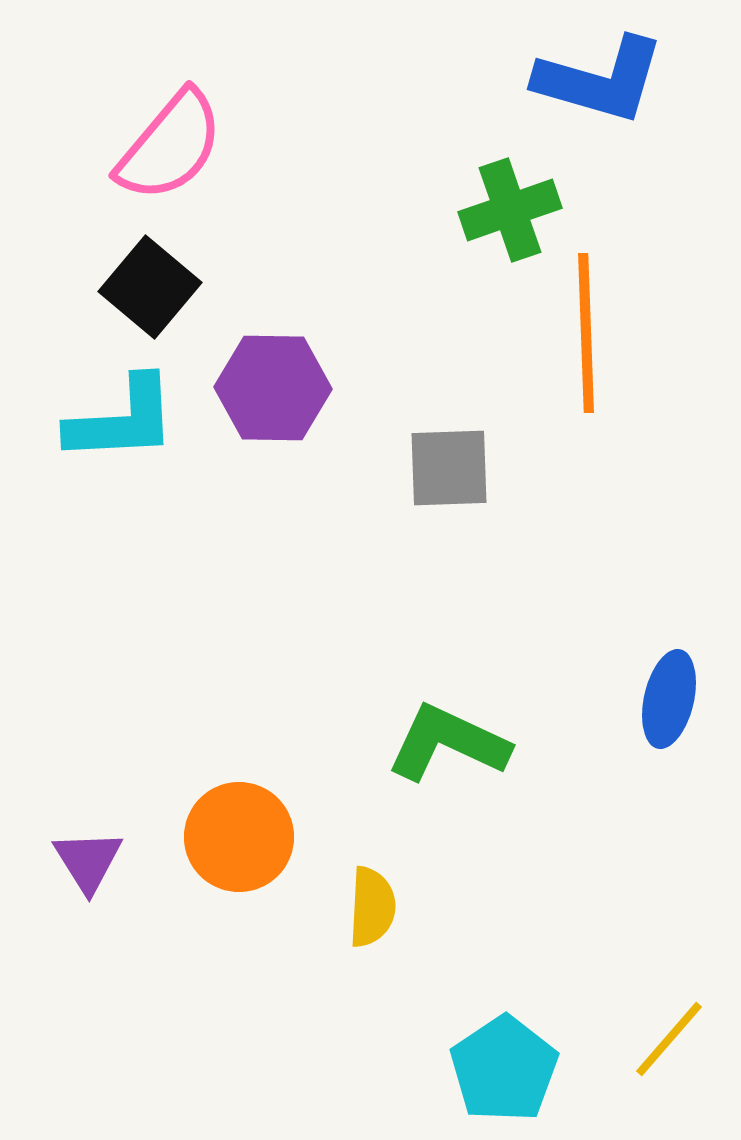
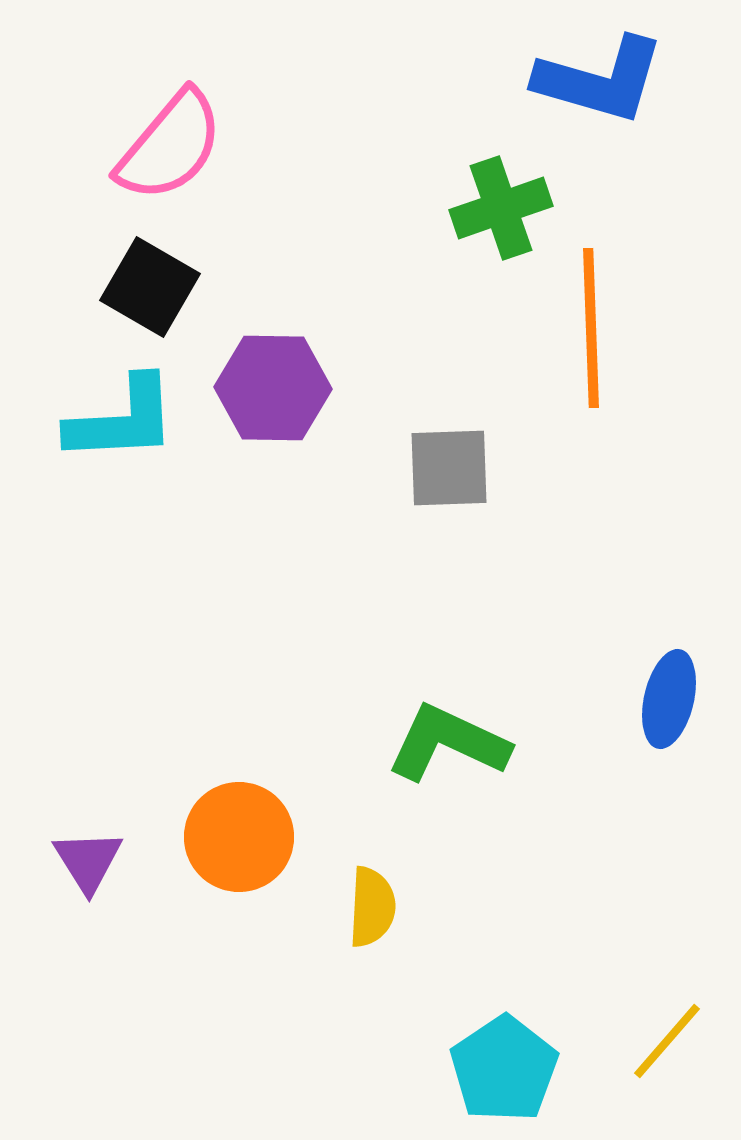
green cross: moved 9 px left, 2 px up
black square: rotated 10 degrees counterclockwise
orange line: moved 5 px right, 5 px up
yellow line: moved 2 px left, 2 px down
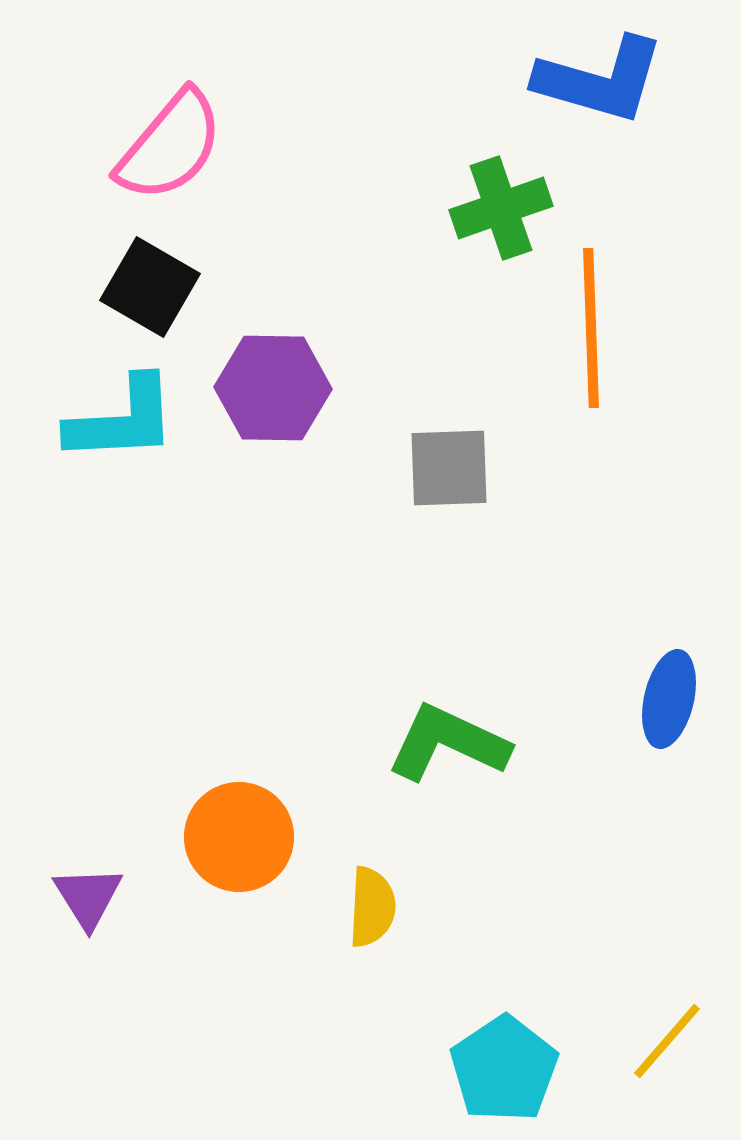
purple triangle: moved 36 px down
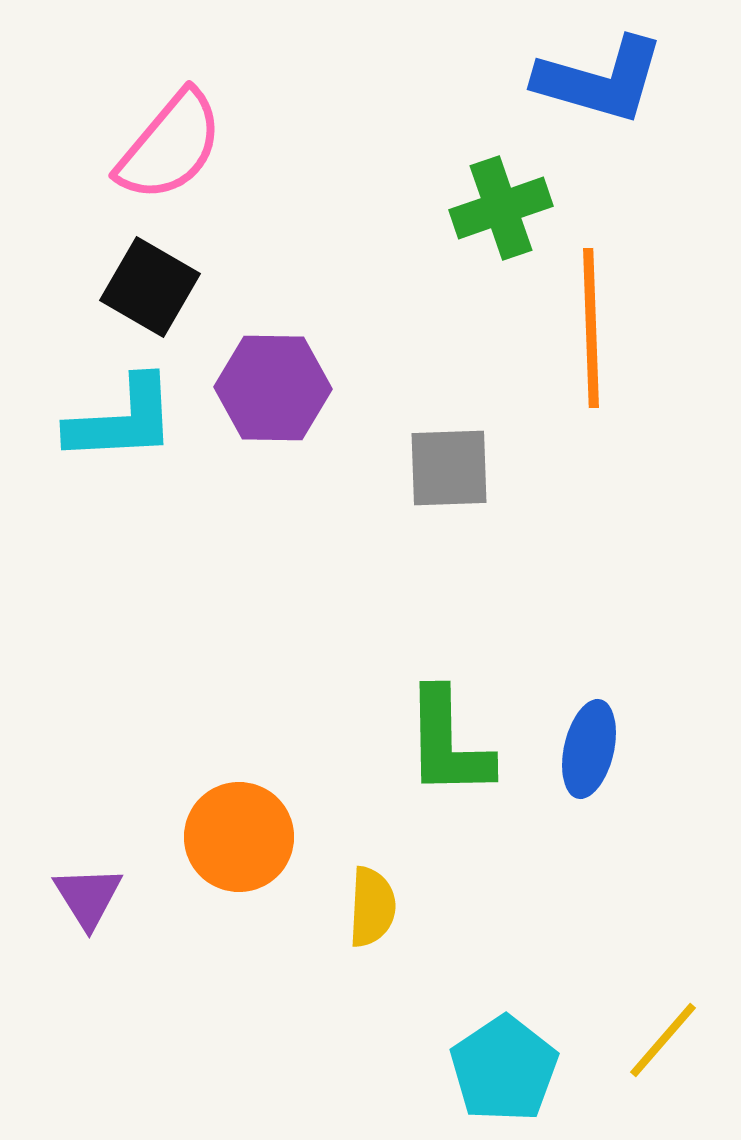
blue ellipse: moved 80 px left, 50 px down
green L-shape: rotated 116 degrees counterclockwise
yellow line: moved 4 px left, 1 px up
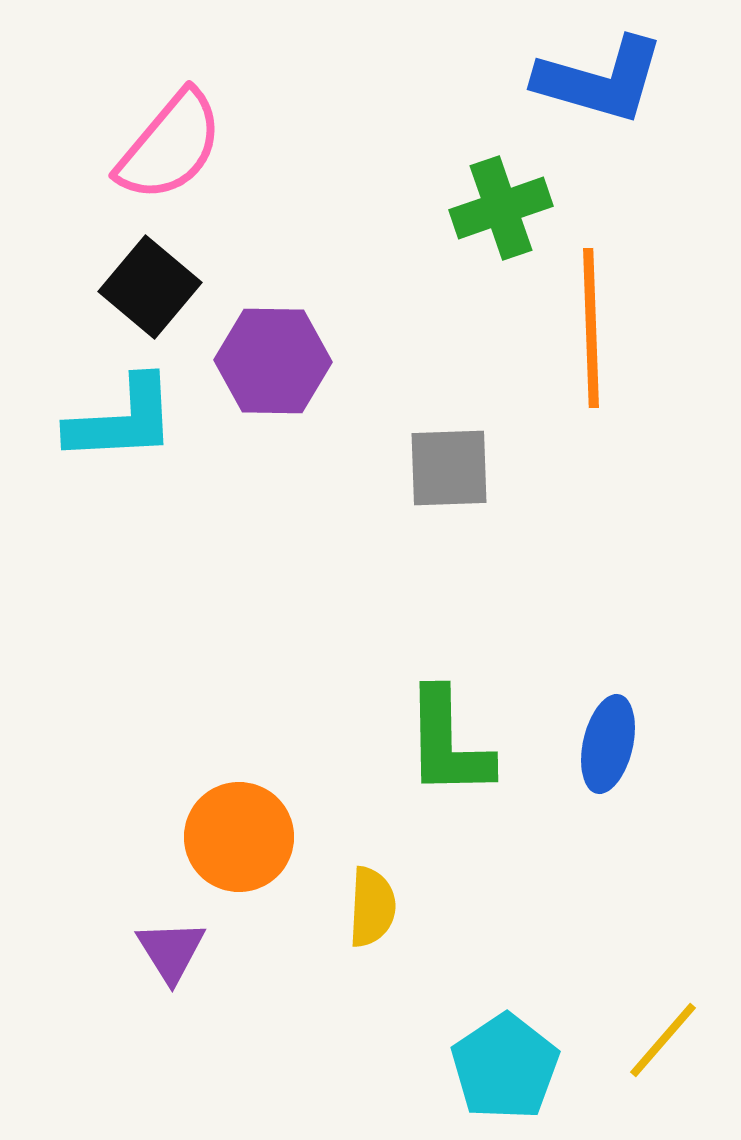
black square: rotated 10 degrees clockwise
purple hexagon: moved 27 px up
blue ellipse: moved 19 px right, 5 px up
purple triangle: moved 83 px right, 54 px down
cyan pentagon: moved 1 px right, 2 px up
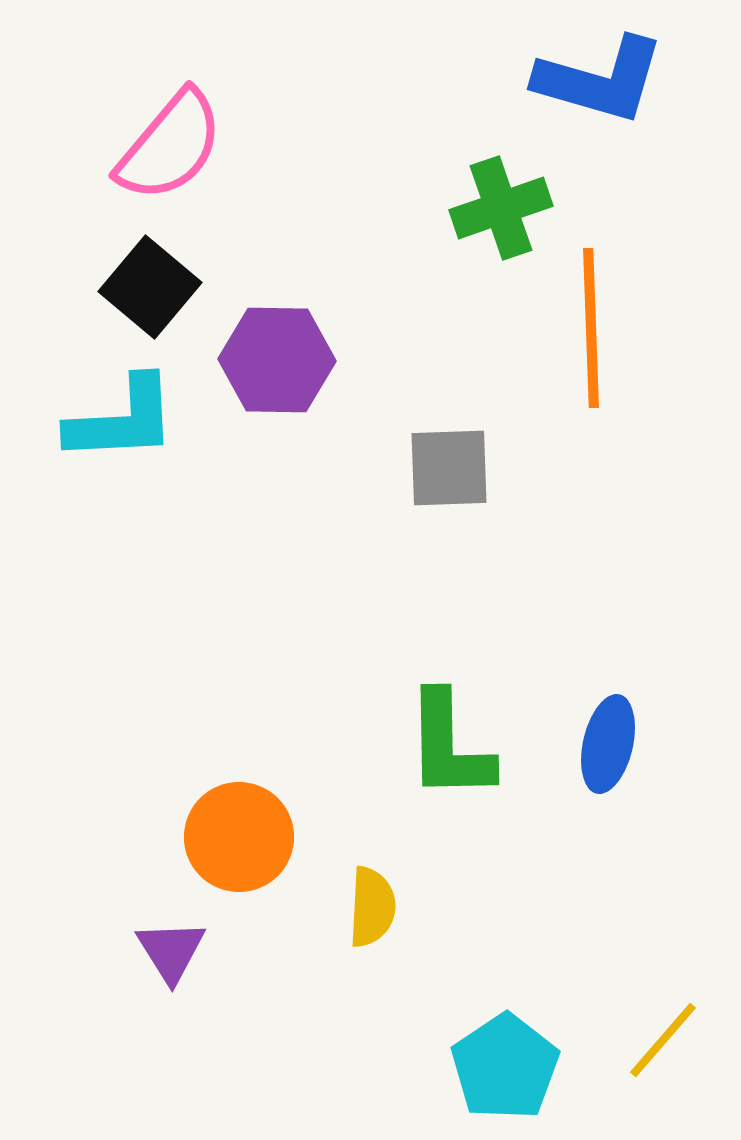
purple hexagon: moved 4 px right, 1 px up
green L-shape: moved 1 px right, 3 px down
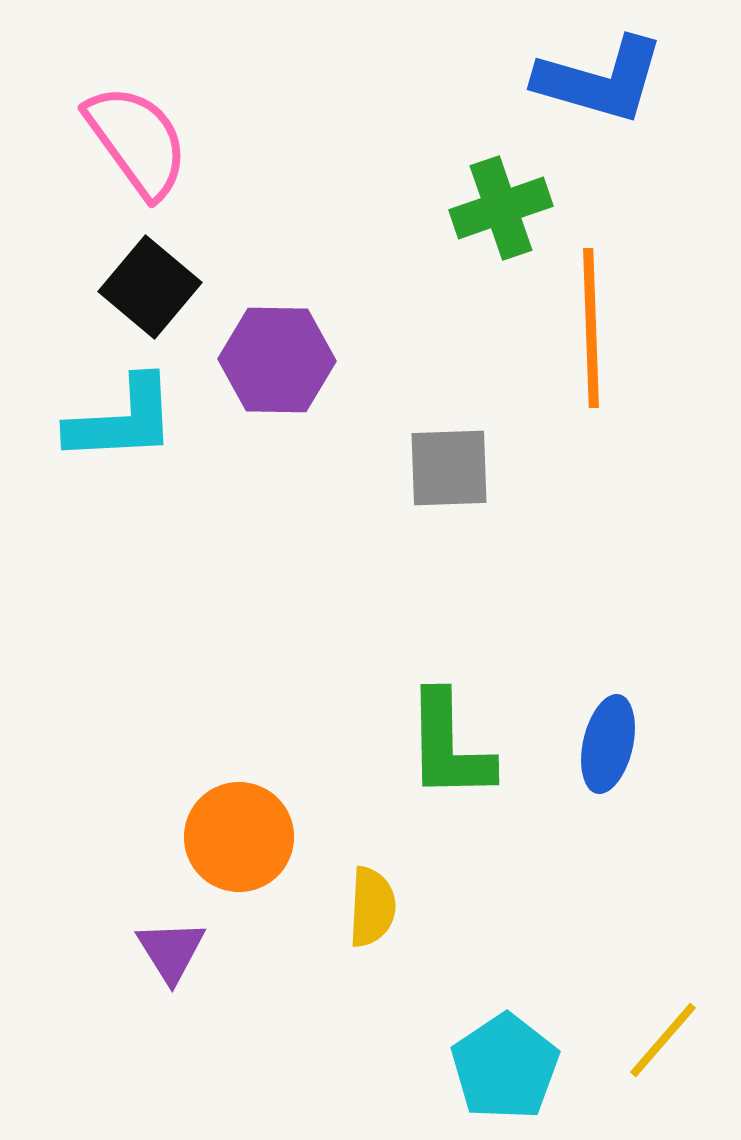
pink semicircle: moved 33 px left, 5 px up; rotated 76 degrees counterclockwise
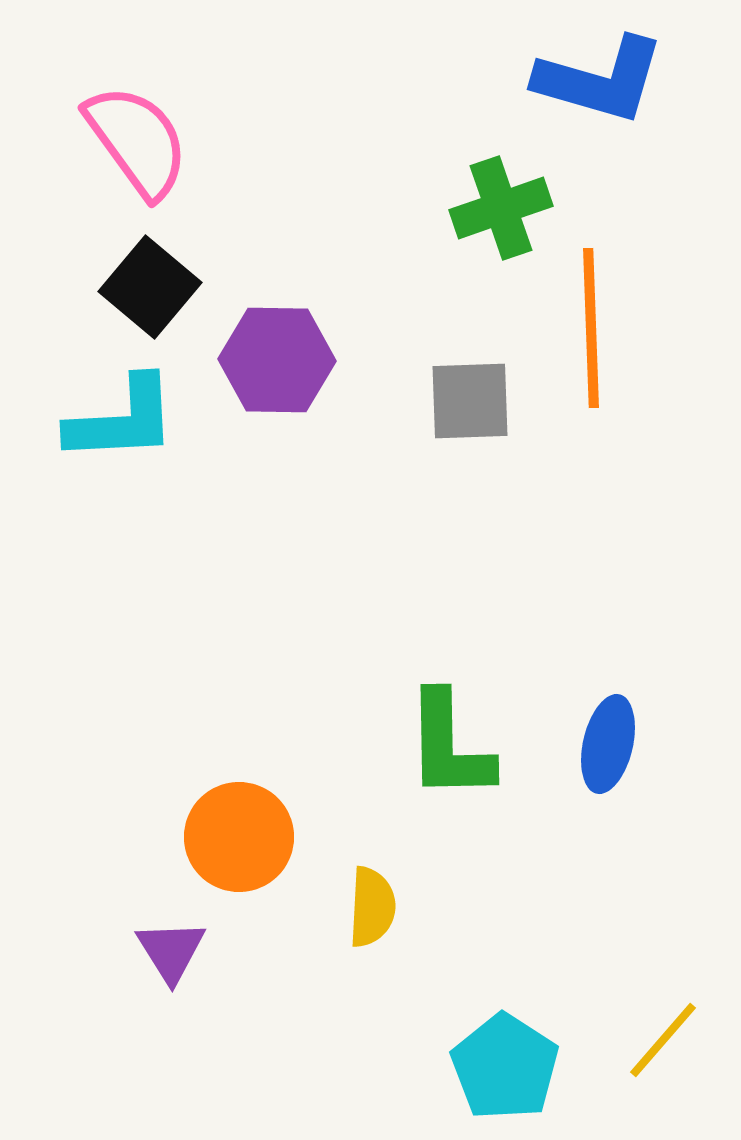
gray square: moved 21 px right, 67 px up
cyan pentagon: rotated 5 degrees counterclockwise
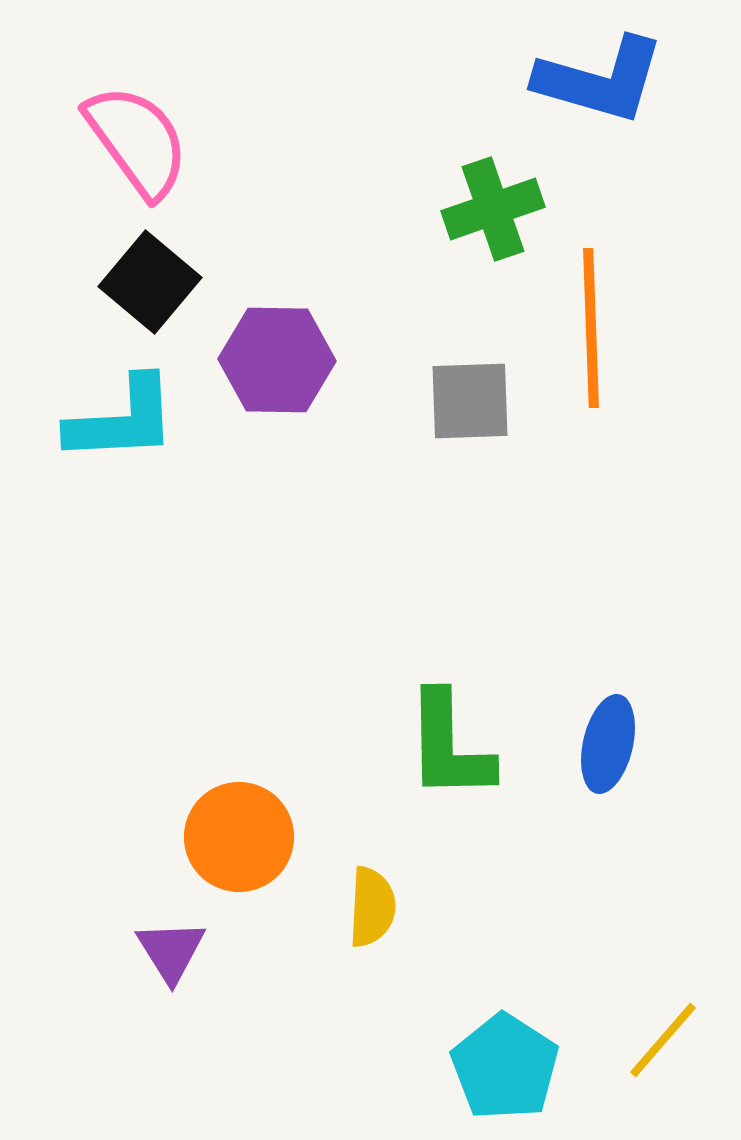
green cross: moved 8 px left, 1 px down
black square: moved 5 px up
